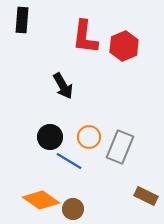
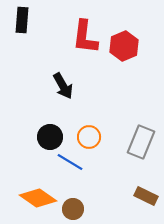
gray rectangle: moved 21 px right, 5 px up
blue line: moved 1 px right, 1 px down
orange diamond: moved 3 px left, 2 px up
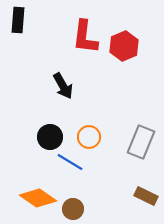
black rectangle: moved 4 px left
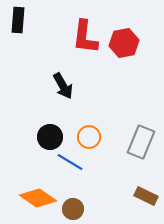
red hexagon: moved 3 px up; rotated 12 degrees clockwise
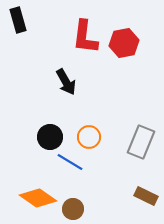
black rectangle: rotated 20 degrees counterclockwise
black arrow: moved 3 px right, 4 px up
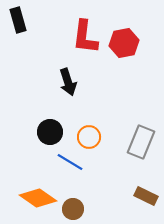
black arrow: moved 2 px right; rotated 12 degrees clockwise
black circle: moved 5 px up
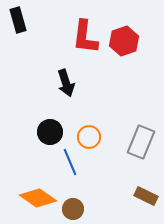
red hexagon: moved 2 px up; rotated 8 degrees counterclockwise
black arrow: moved 2 px left, 1 px down
blue line: rotated 36 degrees clockwise
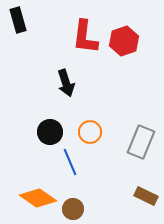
orange circle: moved 1 px right, 5 px up
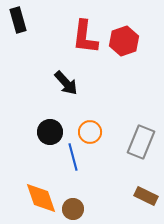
black arrow: rotated 24 degrees counterclockwise
blue line: moved 3 px right, 5 px up; rotated 8 degrees clockwise
orange diamond: moved 3 px right; rotated 36 degrees clockwise
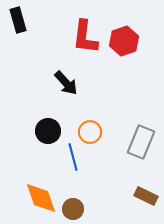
black circle: moved 2 px left, 1 px up
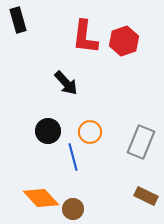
orange diamond: rotated 24 degrees counterclockwise
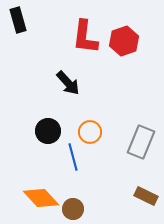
black arrow: moved 2 px right
